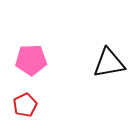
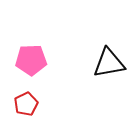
red pentagon: moved 1 px right, 1 px up
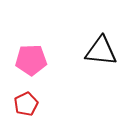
black triangle: moved 8 px left, 12 px up; rotated 16 degrees clockwise
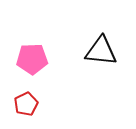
pink pentagon: moved 1 px right, 1 px up
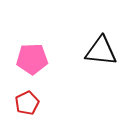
red pentagon: moved 1 px right, 1 px up
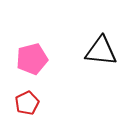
pink pentagon: rotated 12 degrees counterclockwise
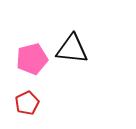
black triangle: moved 29 px left, 2 px up
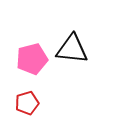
red pentagon: rotated 10 degrees clockwise
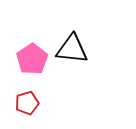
pink pentagon: rotated 20 degrees counterclockwise
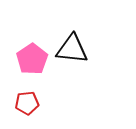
red pentagon: rotated 10 degrees clockwise
